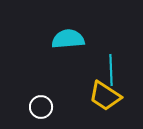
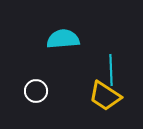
cyan semicircle: moved 5 px left
white circle: moved 5 px left, 16 px up
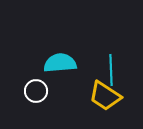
cyan semicircle: moved 3 px left, 24 px down
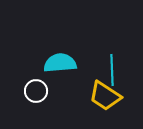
cyan line: moved 1 px right
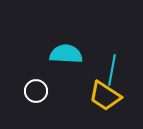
cyan semicircle: moved 6 px right, 9 px up; rotated 8 degrees clockwise
cyan line: rotated 12 degrees clockwise
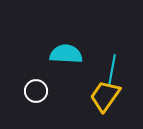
yellow trapezoid: rotated 92 degrees clockwise
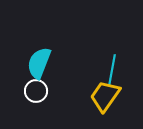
cyan semicircle: moved 27 px left, 9 px down; rotated 72 degrees counterclockwise
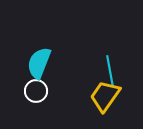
cyan line: moved 2 px left, 1 px down; rotated 20 degrees counterclockwise
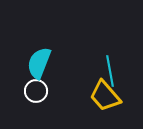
yellow trapezoid: rotated 76 degrees counterclockwise
